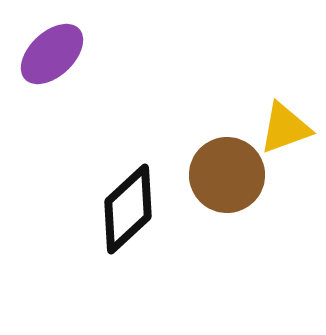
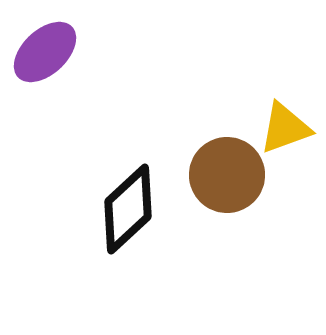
purple ellipse: moved 7 px left, 2 px up
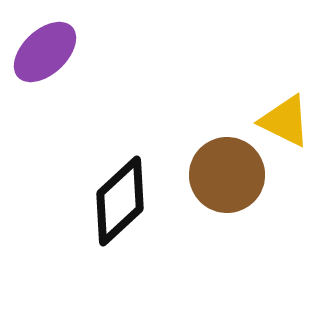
yellow triangle: moved 7 px up; rotated 46 degrees clockwise
black diamond: moved 8 px left, 8 px up
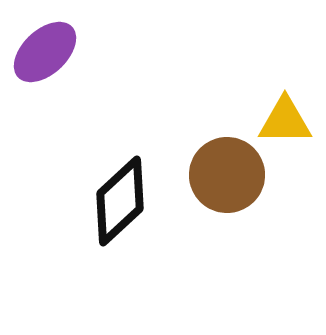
yellow triangle: rotated 26 degrees counterclockwise
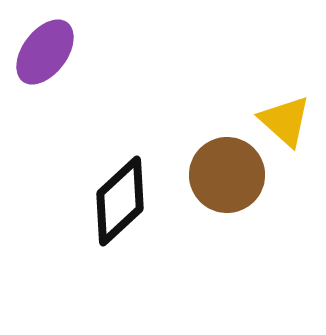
purple ellipse: rotated 10 degrees counterclockwise
yellow triangle: rotated 42 degrees clockwise
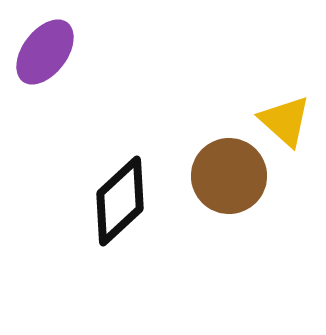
brown circle: moved 2 px right, 1 px down
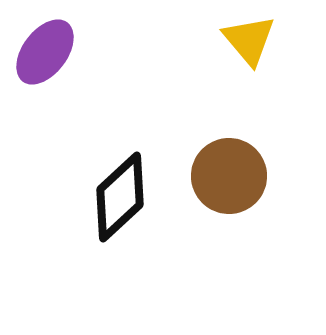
yellow triangle: moved 36 px left, 81 px up; rotated 8 degrees clockwise
black diamond: moved 4 px up
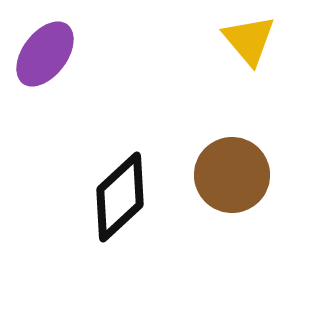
purple ellipse: moved 2 px down
brown circle: moved 3 px right, 1 px up
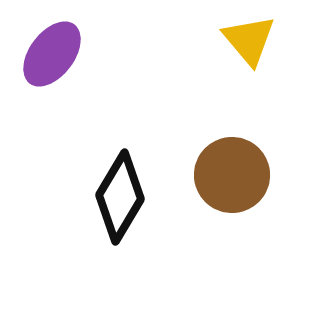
purple ellipse: moved 7 px right
black diamond: rotated 16 degrees counterclockwise
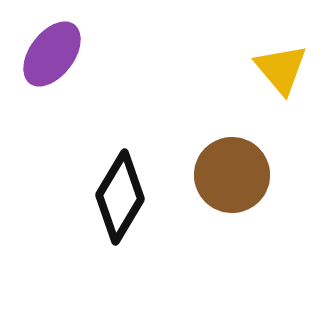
yellow triangle: moved 32 px right, 29 px down
